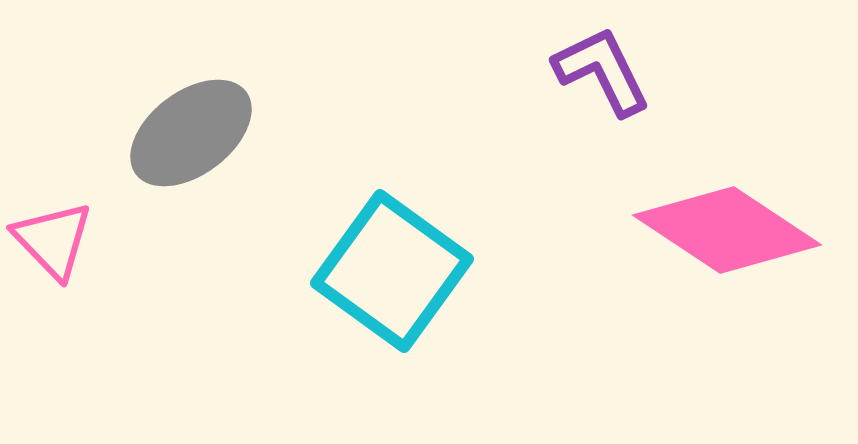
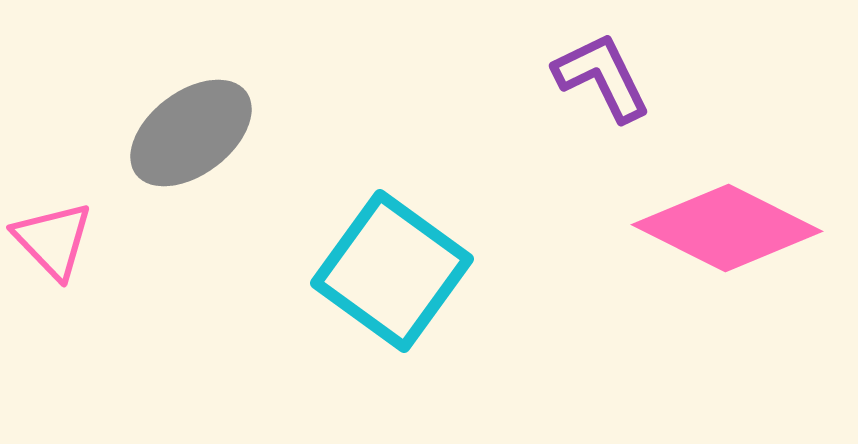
purple L-shape: moved 6 px down
pink diamond: moved 2 px up; rotated 7 degrees counterclockwise
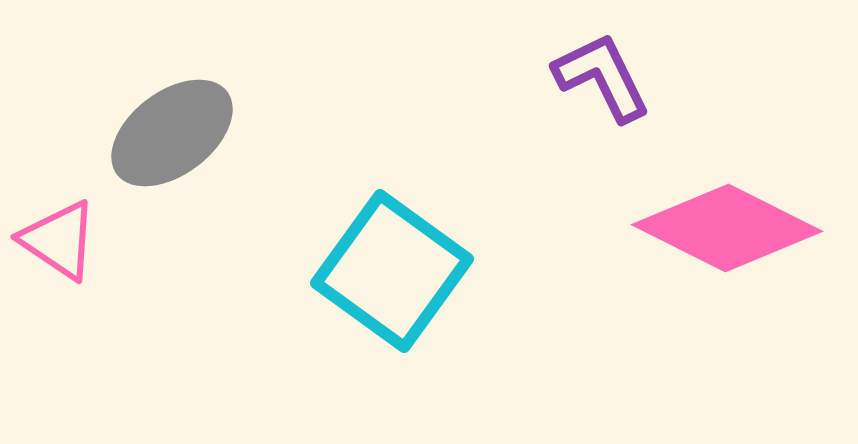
gray ellipse: moved 19 px left
pink triangle: moved 6 px right; rotated 12 degrees counterclockwise
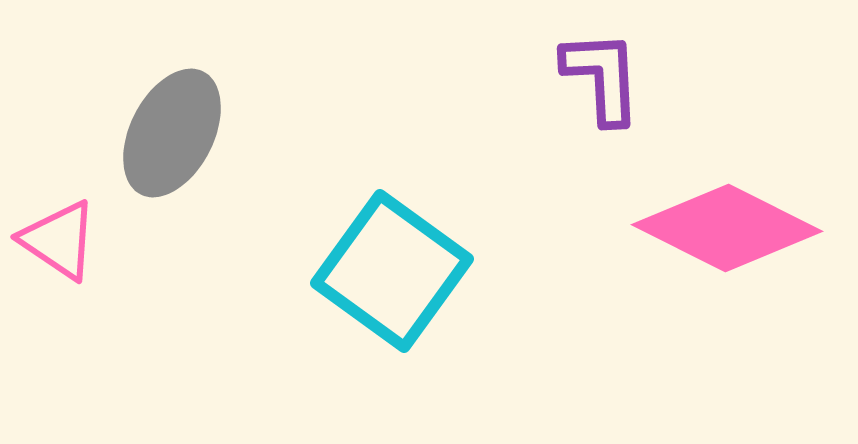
purple L-shape: rotated 23 degrees clockwise
gray ellipse: rotated 26 degrees counterclockwise
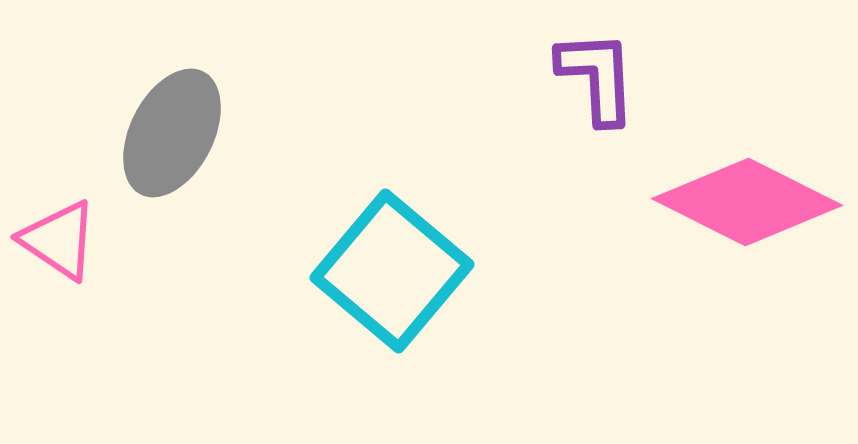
purple L-shape: moved 5 px left
pink diamond: moved 20 px right, 26 px up
cyan square: rotated 4 degrees clockwise
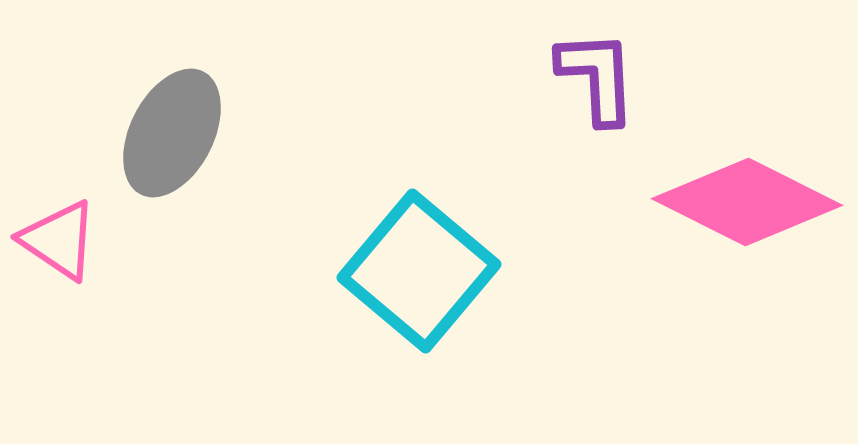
cyan square: moved 27 px right
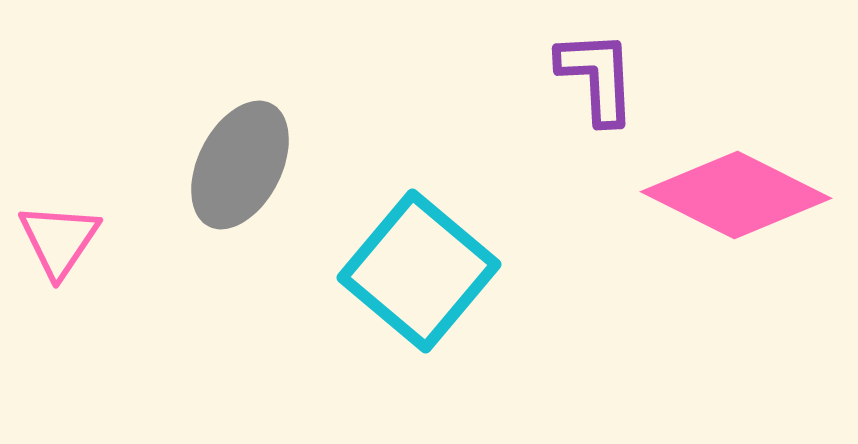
gray ellipse: moved 68 px right, 32 px down
pink diamond: moved 11 px left, 7 px up
pink triangle: rotated 30 degrees clockwise
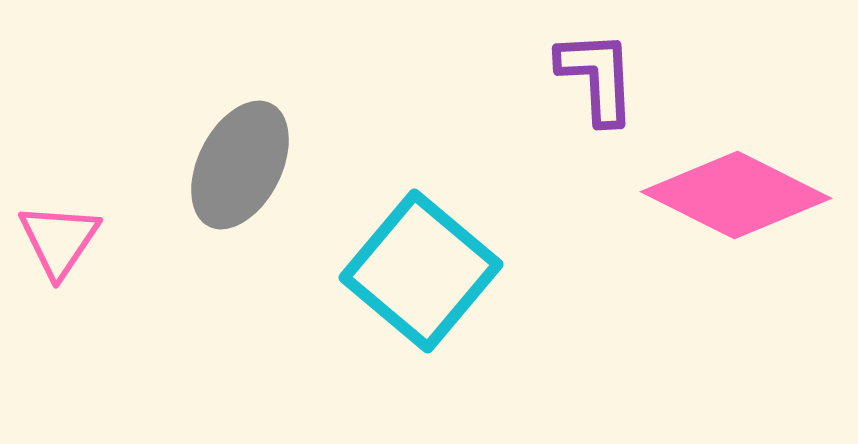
cyan square: moved 2 px right
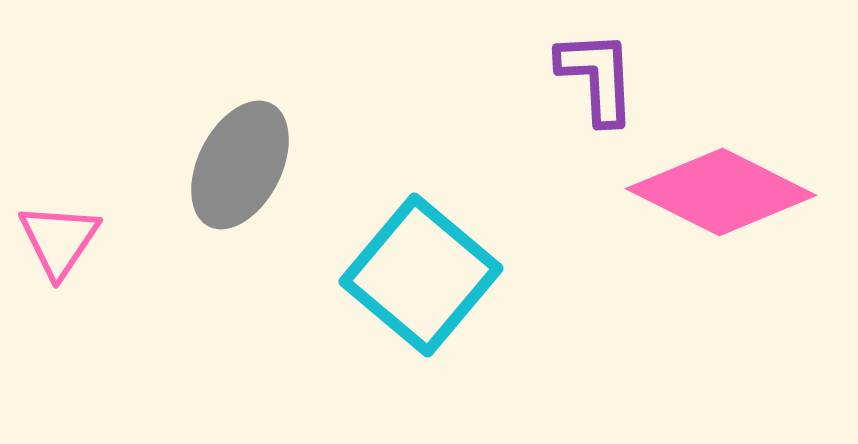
pink diamond: moved 15 px left, 3 px up
cyan square: moved 4 px down
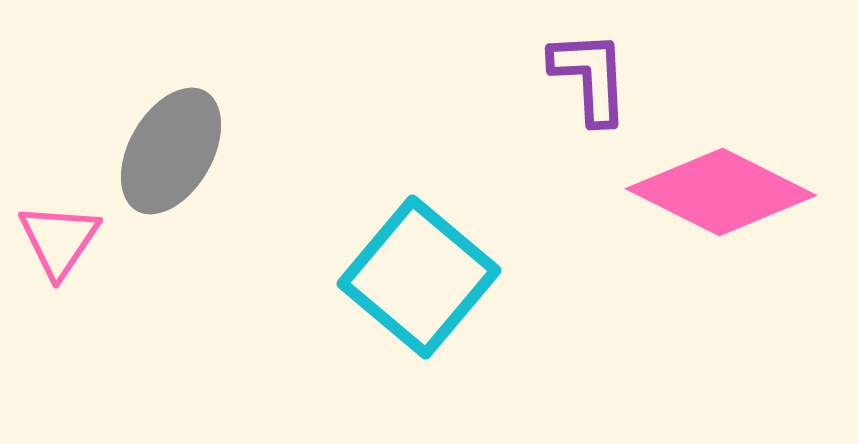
purple L-shape: moved 7 px left
gray ellipse: moved 69 px left, 14 px up; rotated 3 degrees clockwise
cyan square: moved 2 px left, 2 px down
